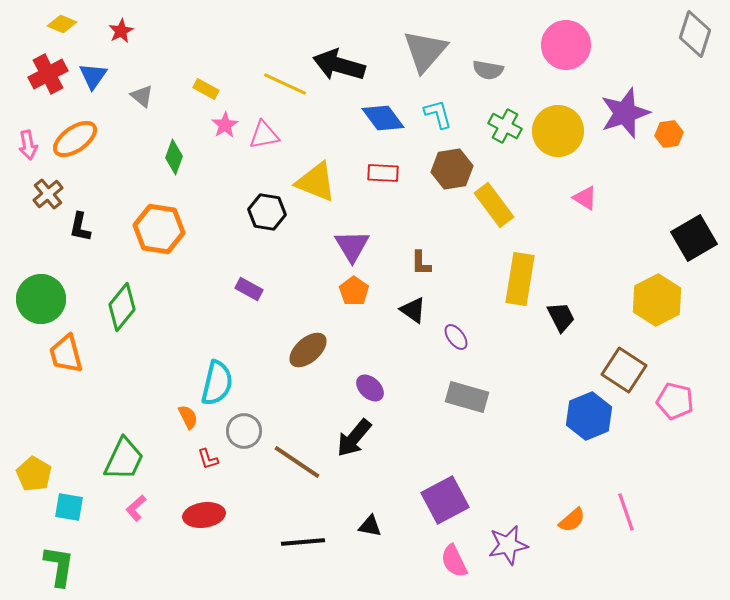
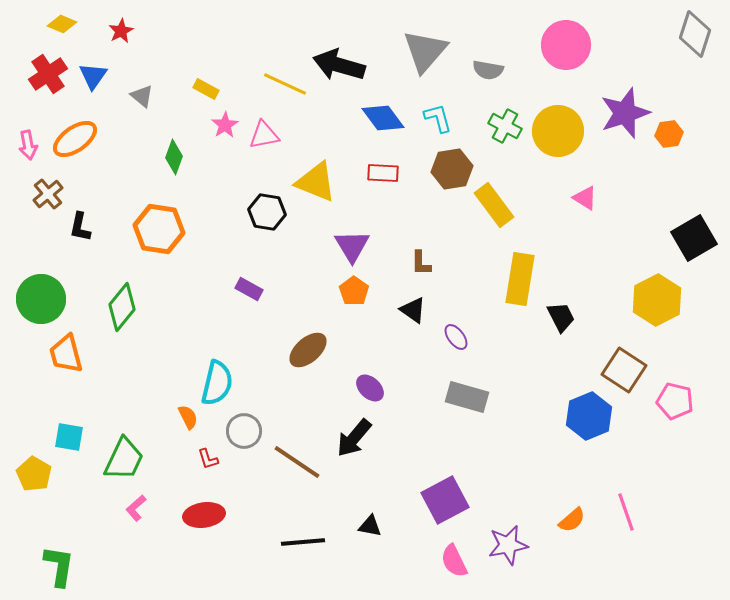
red cross at (48, 74): rotated 6 degrees counterclockwise
cyan L-shape at (438, 114): moved 4 px down
cyan square at (69, 507): moved 70 px up
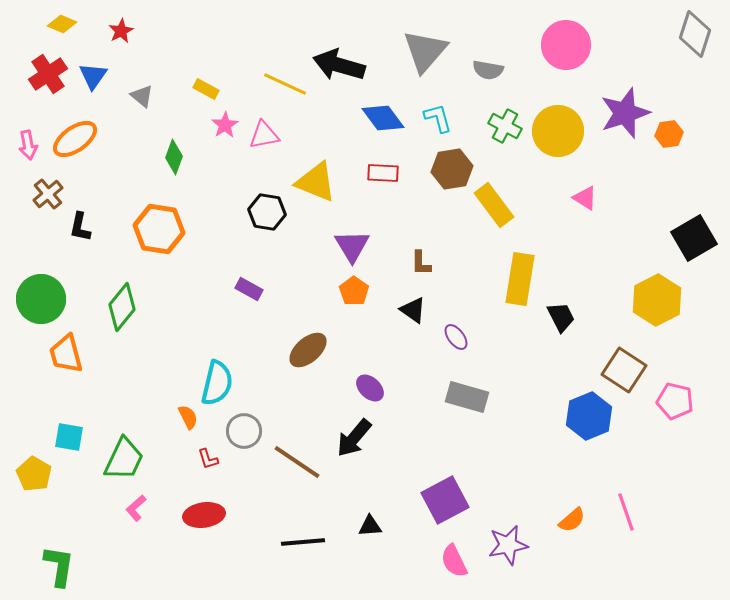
black triangle at (370, 526): rotated 15 degrees counterclockwise
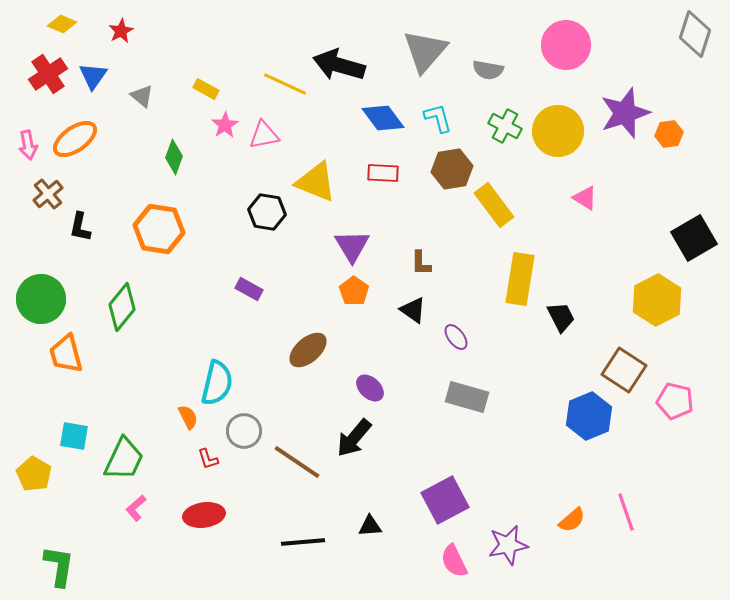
cyan square at (69, 437): moved 5 px right, 1 px up
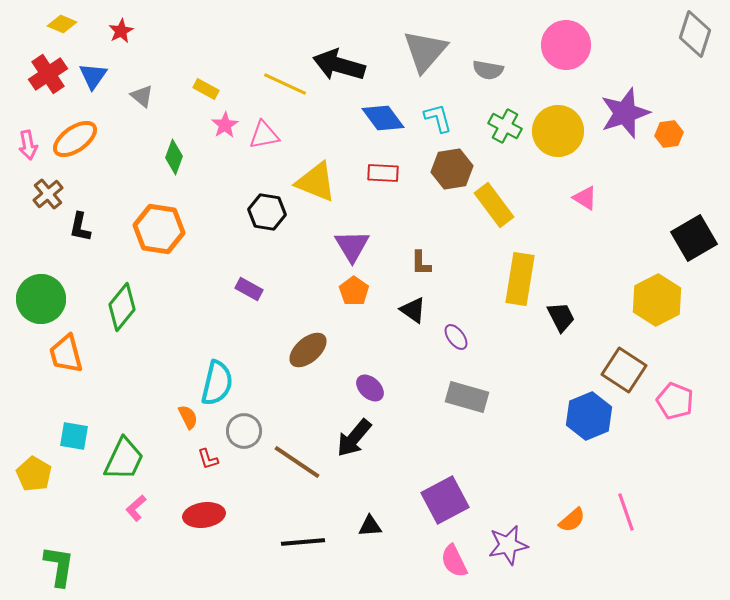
pink pentagon at (675, 401): rotated 9 degrees clockwise
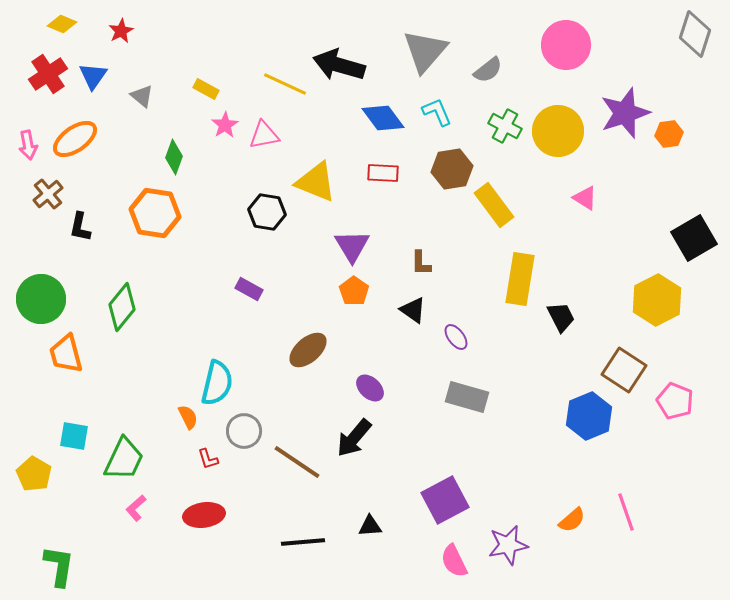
gray semicircle at (488, 70): rotated 48 degrees counterclockwise
cyan L-shape at (438, 118): moved 1 px left, 6 px up; rotated 8 degrees counterclockwise
orange hexagon at (159, 229): moved 4 px left, 16 px up
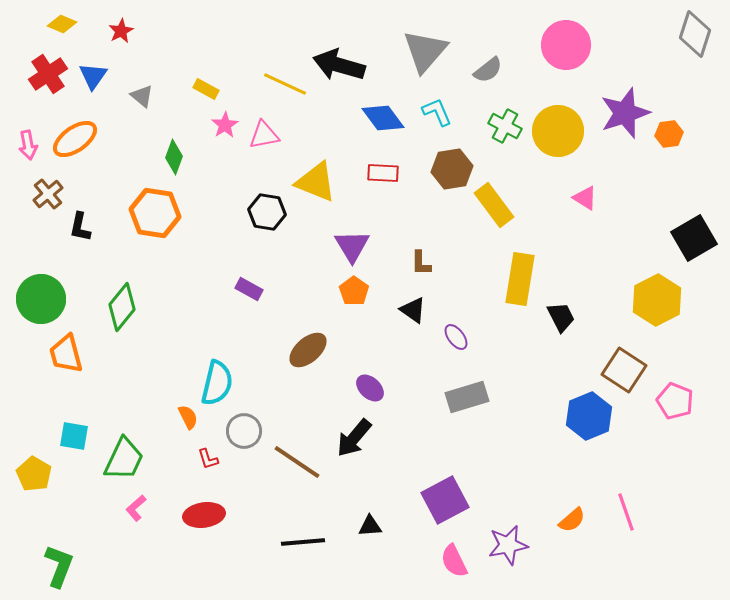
gray rectangle at (467, 397): rotated 33 degrees counterclockwise
green L-shape at (59, 566): rotated 12 degrees clockwise
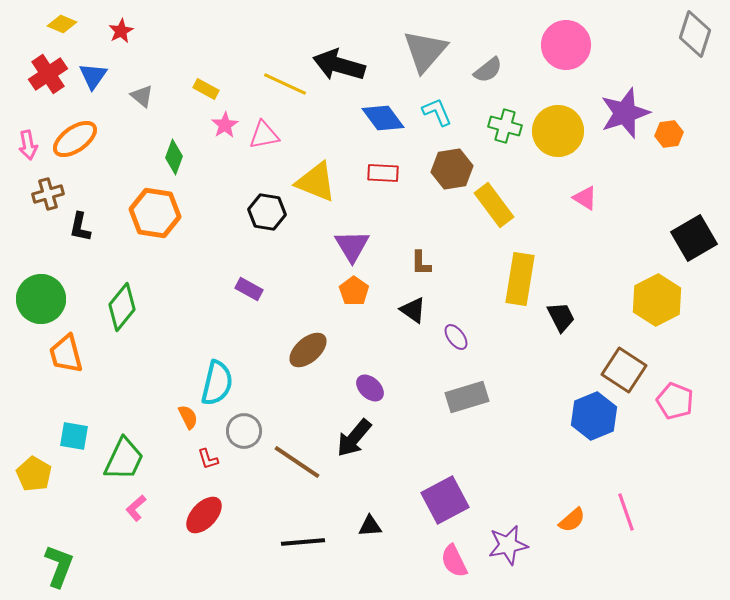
green cross at (505, 126): rotated 12 degrees counterclockwise
brown cross at (48, 194): rotated 24 degrees clockwise
blue hexagon at (589, 416): moved 5 px right
red ellipse at (204, 515): rotated 39 degrees counterclockwise
